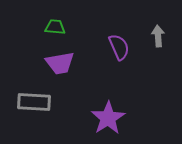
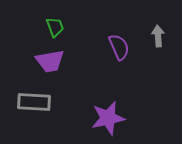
green trapezoid: rotated 65 degrees clockwise
purple trapezoid: moved 10 px left, 2 px up
purple star: rotated 20 degrees clockwise
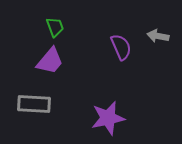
gray arrow: rotated 75 degrees counterclockwise
purple semicircle: moved 2 px right
purple trapezoid: rotated 40 degrees counterclockwise
gray rectangle: moved 2 px down
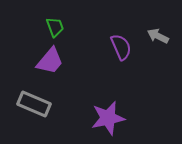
gray arrow: rotated 15 degrees clockwise
gray rectangle: rotated 20 degrees clockwise
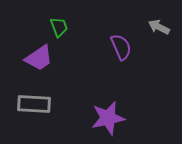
green trapezoid: moved 4 px right
gray arrow: moved 1 px right, 9 px up
purple trapezoid: moved 11 px left, 3 px up; rotated 16 degrees clockwise
gray rectangle: rotated 20 degrees counterclockwise
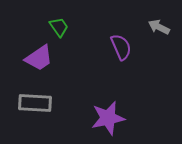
green trapezoid: rotated 15 degrees counterclockwise
gray rectangle: moved 1 px right, 1 px up
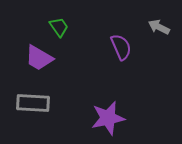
purple trapezoid: rotated 64 degrees clockwise
gray rectangle: moved 2 px left
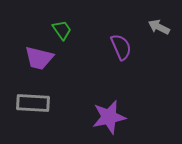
green trapezoid: moved 3 px right, 3 px down
purple trapezoid: rotated 16 degrees counterclockwise
purple star: moved 1 px right, 1 px up
